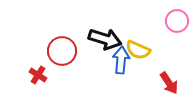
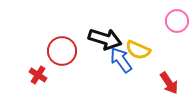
blue arrow: rotated 40 degrees counterclockwise
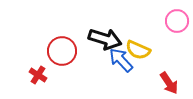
blue arrow: rotated 8 degrees counterclockwise
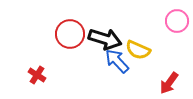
red circle: moved 8 px right, 17 px up
blue arrow: moved 4 px left, 1 px down
red cross: moved 1 px left
red arrow: rotated 70 degrees clockwise
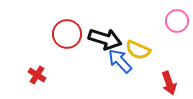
red circle: moved 3 px left
blue arrow: moved 3 px right
red arrow: rotated 55 degrees counterclockwise
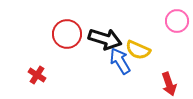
blue arrow: rotated 12 degrees clockwise
red arrow: moved 1 px down
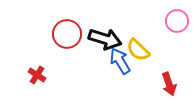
yellow semicircle: rotated 20 degrees clockwise
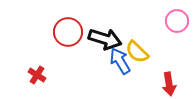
red circle: moved 1 px right, 2 px up
yellow semicircle: moved 1 px left, 2 px down
red arrow: rotated 10 degrees clockwise
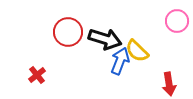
yellow semicircle: moved 1 px up
blue arrow: rotated 52 degrees clockwise
red cross: rotated 18 degrees clockwise
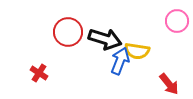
yellow semicircle: rotated 35 degrees counterclockwise
red cross: moved 2 px right, 2 px up; rotated 18 degrees counterclockwise
red arrow: rotated 30 degrees counterclockwise
